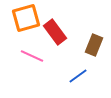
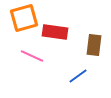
orange square: moved 2 px left
red rectangle: rotated 45 degrees counterclockwise
brown rectangle: rotated 15 degrees counterclockwise
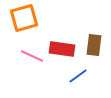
red rectangle: moved 7 px right, 17 px down
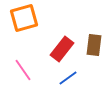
red rectangle: rotated 60 degrees counterclockwise
pink line: moved 9 px left, 14 px down; rotated 30 degrees clockwise
blue line: moved 10 px left, 2 px down
